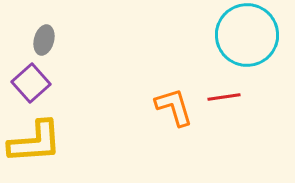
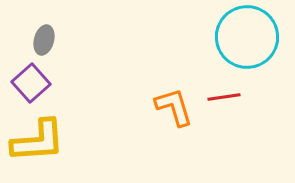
cyan circle: moved 2 px down
yellow L-shape: moved 3 px right, 1 px up
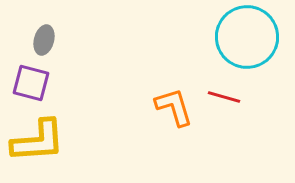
purple square: rotated 33 degrees counterclockwise
red line: rotated 24 degrees clockwise
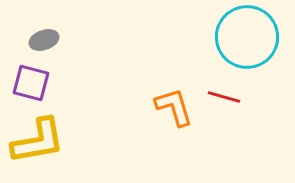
gray ellipse: rotated 56 degrees clockwise
yellow L-shape: rotated 6 degrees counterclockwise
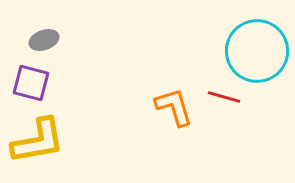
cyan circle: moved 10 px right, 14 px down
